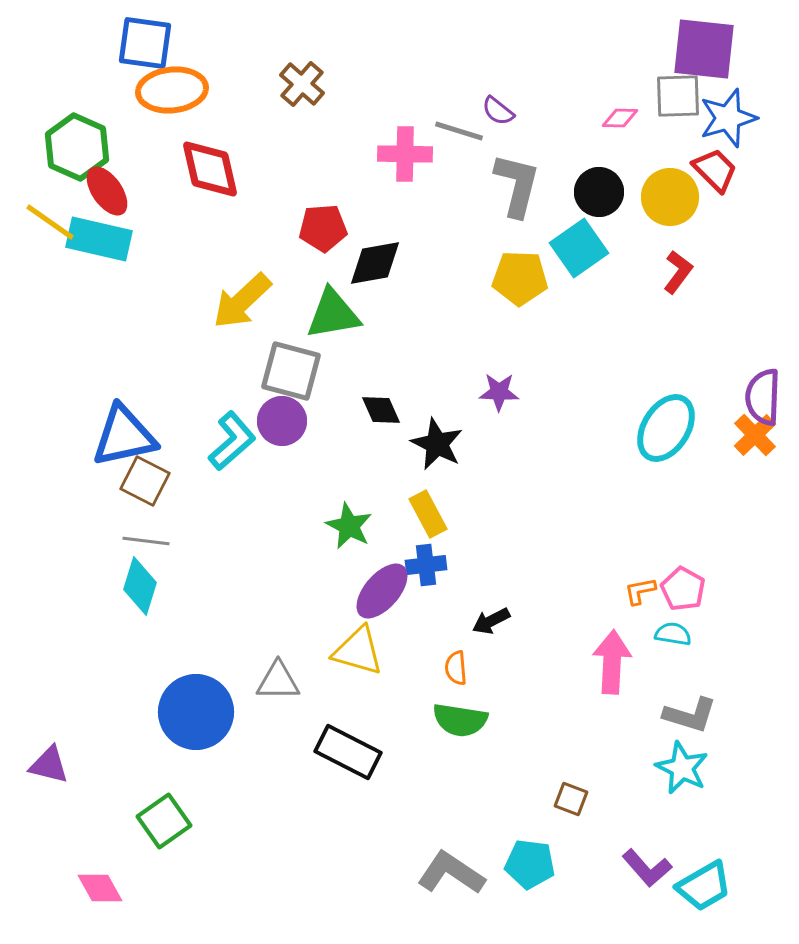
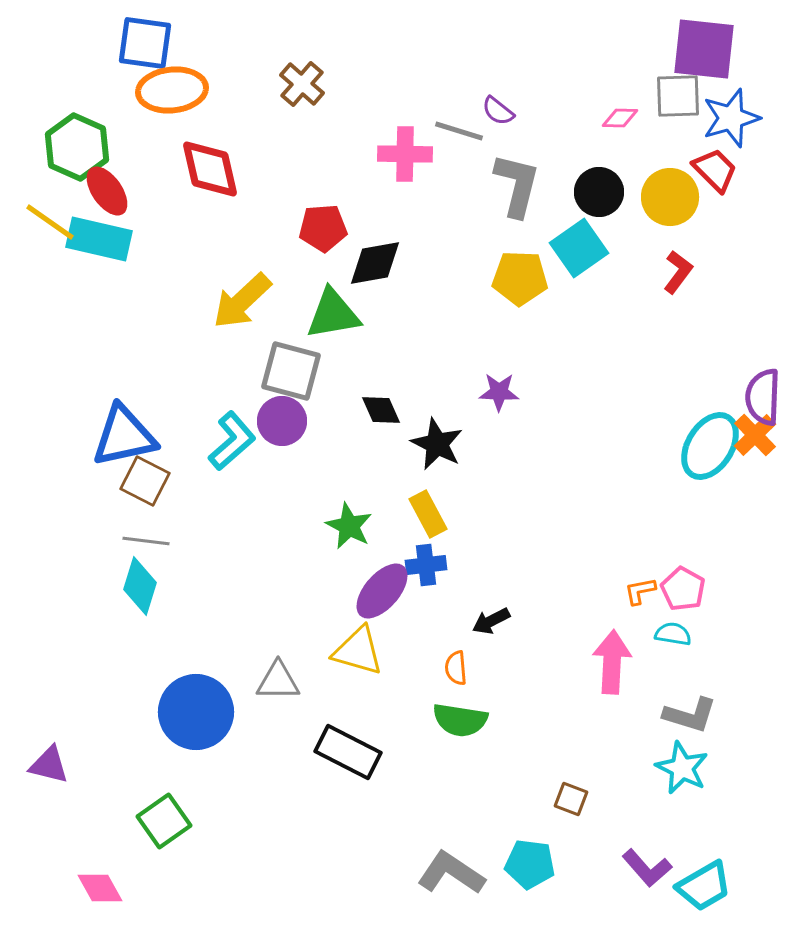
blue star at (728, 118): moved 3 px right
cyan ellipse at (666, 428): moved 44 px right, 18 px down
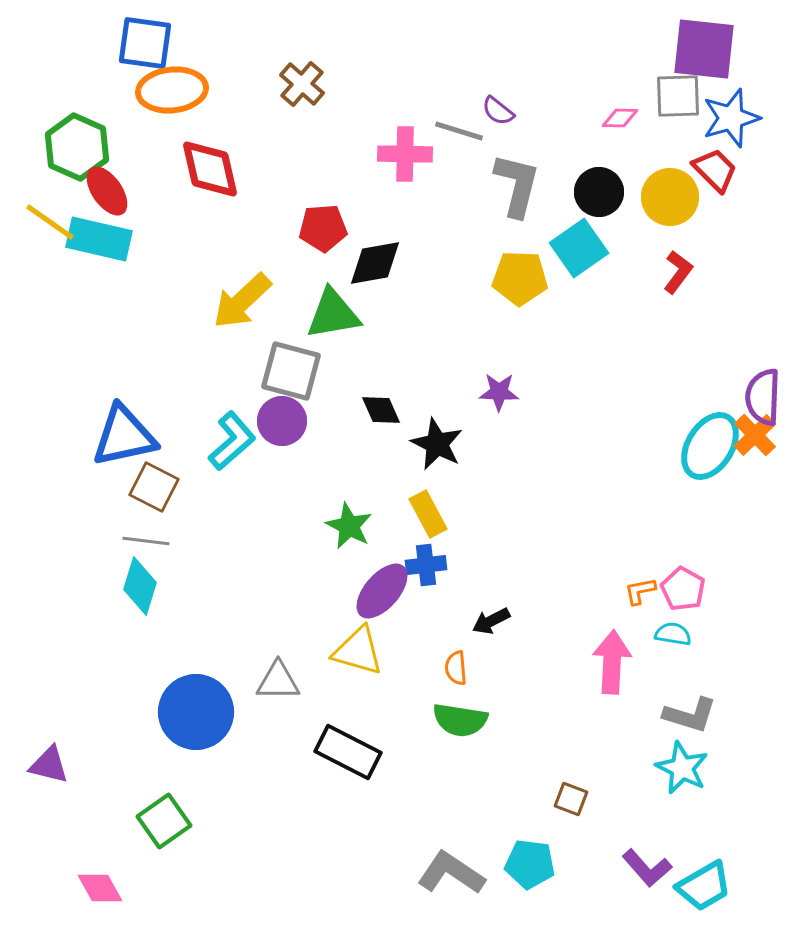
brown square at (145, 481): moved 9 px right, 6 px down
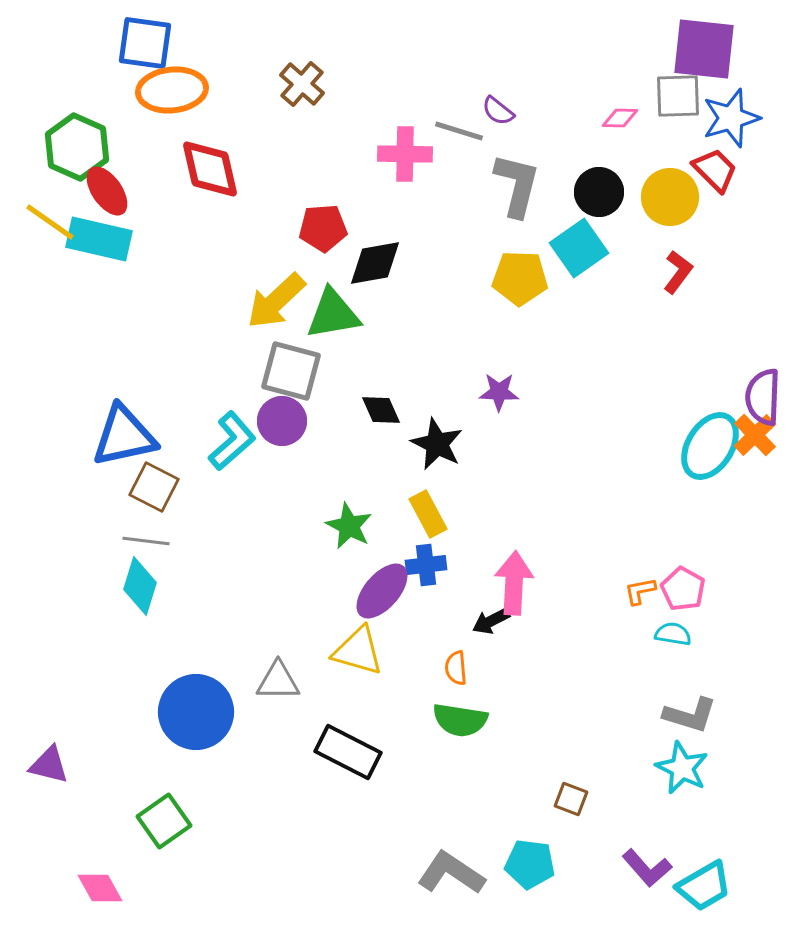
yellow arrow at (242, 301): moved 34 px right
pink arrow at (612, 662): moved 98 px left, 79 px up
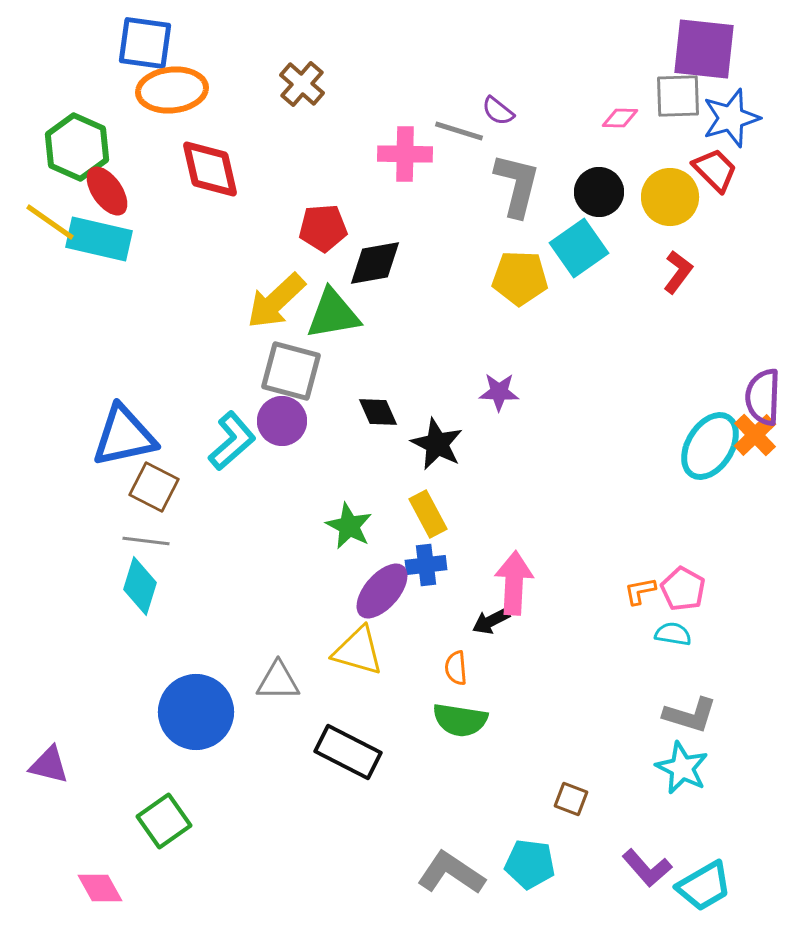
black diamond at (381, 410): moved 3 px left, 2 px down
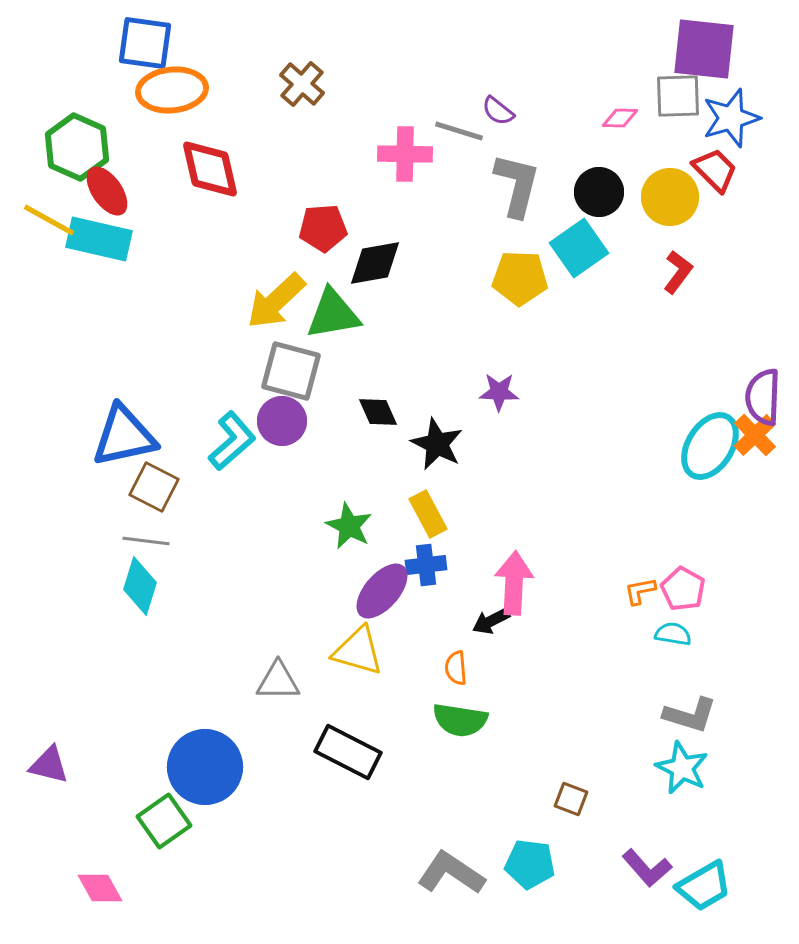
yellow line at (50, 222): moved 1 px left, 2 px up; rotated 6 degrees counterclockwise
blue circle at (196, 712): moved 9 px right, 55 px down
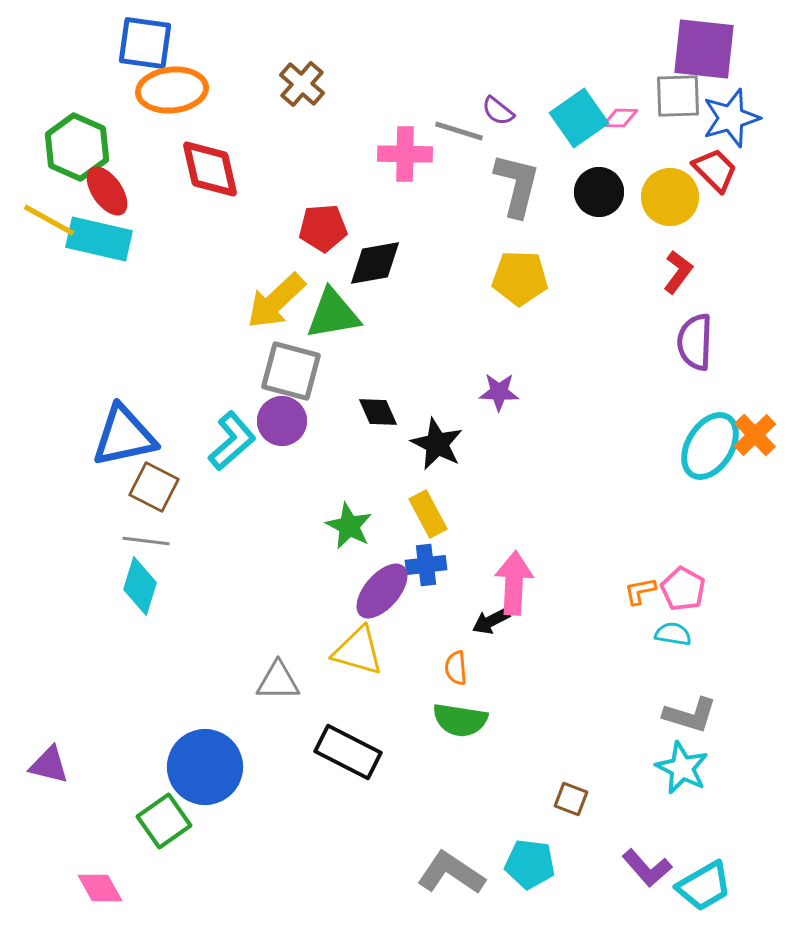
cyan square at (579, 248): moved 130 px up
purple semicircle at (763, 397): moved 68 px left, 55 px up
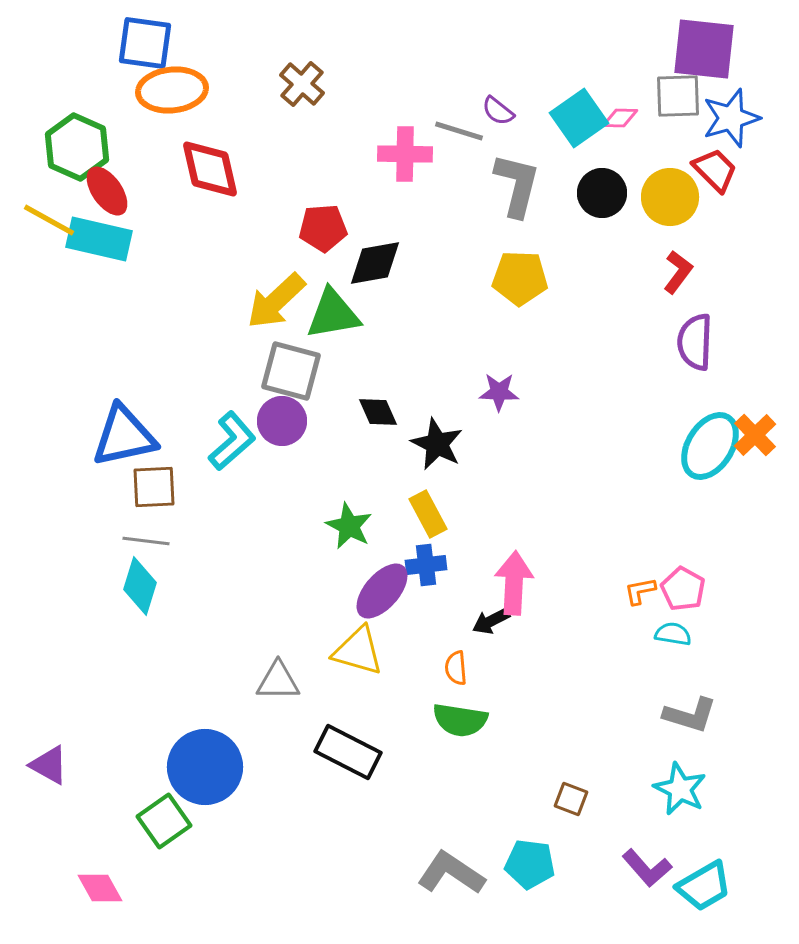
black circle at (599, 192): moved 3 px right, 1 px down
brown square at (154, 487): rotated 30 degrees counterclockwise
purple triangle at (49, 765): rotated 15 degrees clockwise
cyan star at (682, 768): moved 2 px left, 21 px down
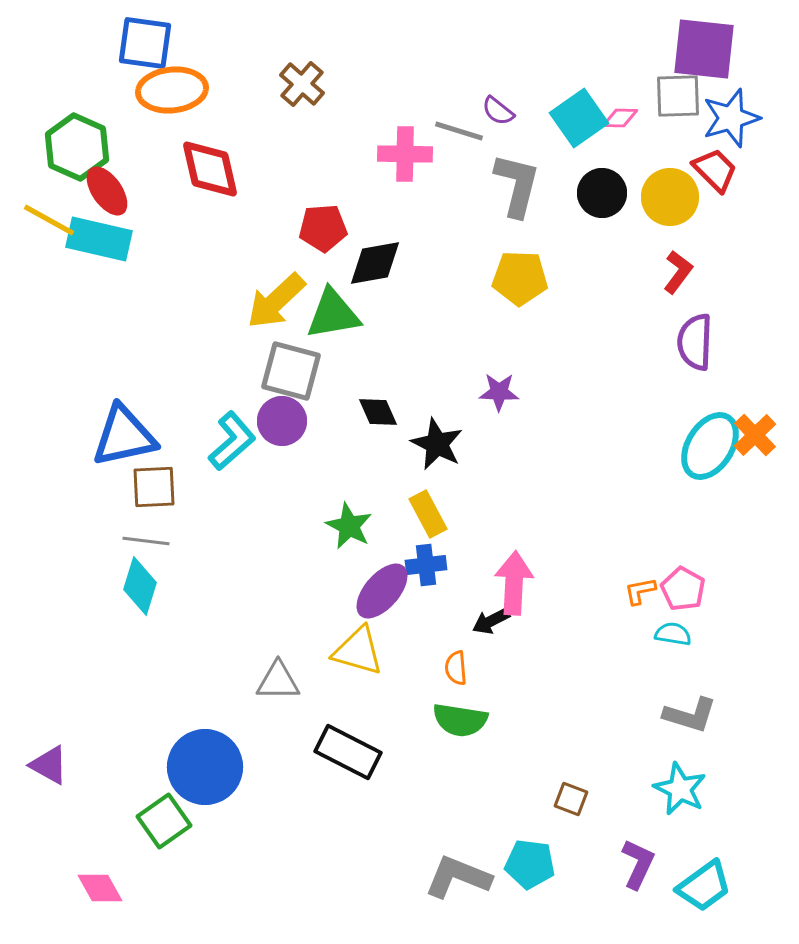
purple L-shape at (647, 868): moved 9 px left, 4 px up; rotated 114 degrees counterclockwise
gray L-shape at (451, 873): moved 7 px right, 4 px down; rotated 12 degrees counterclockwise
cyan trapezoid at (704, 886): rotated 6 degrees counterclockwise
